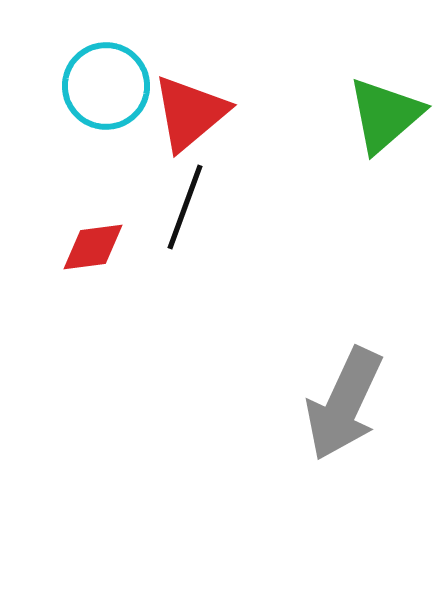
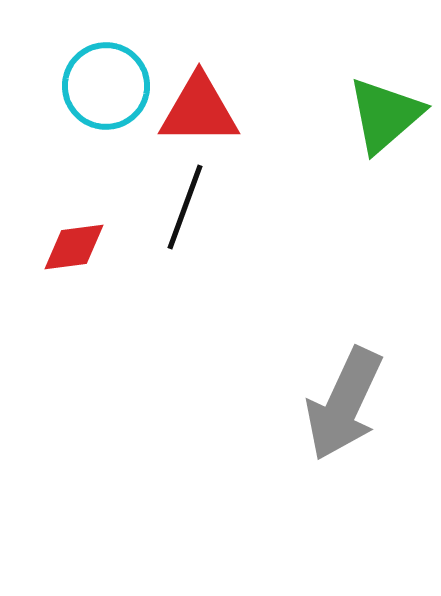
red triangle: moved 9 px right, 3 px up; rotated 40 degrees clockwise
red diamond: moved 19 px left
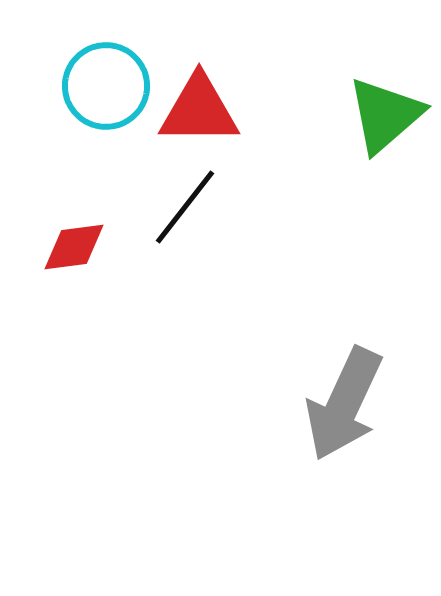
black line: rotated 18 degrees clockwise
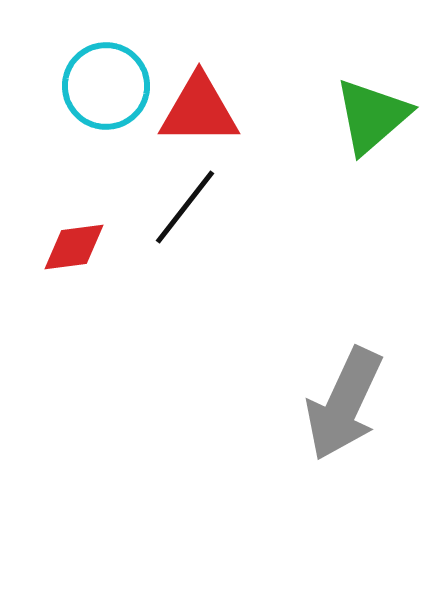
green triangle: moved 13 px left, 1 px down
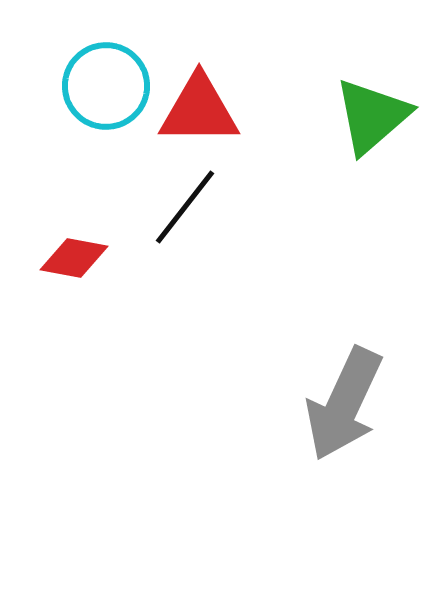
red diamond: moved 11 px down; rotated 18 degrees clockwise
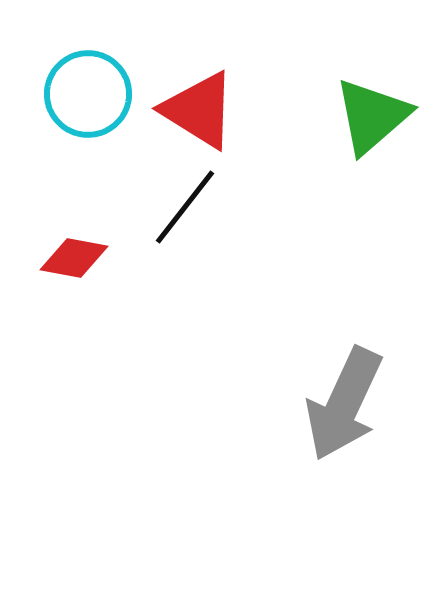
cyan circle: moved 18 px left, 8 px down
red triangle: rotated 32 degrees clockwise
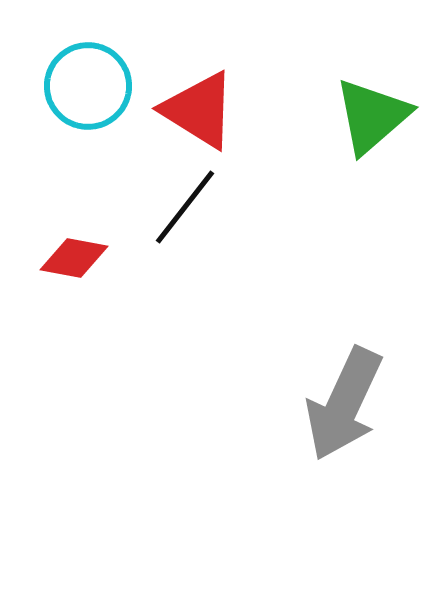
cyan circle: moved 8 px up
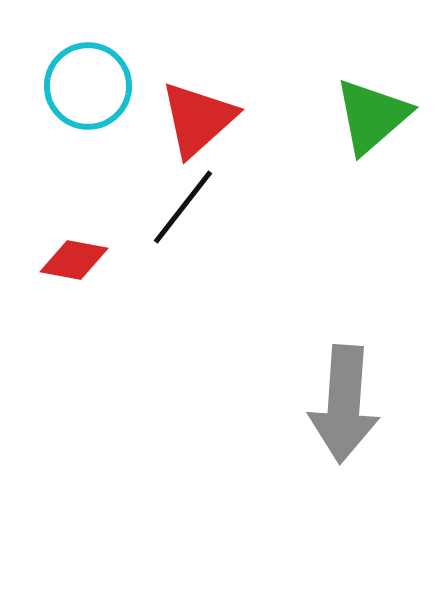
red triangle: moved 1 px left, 9 px down; rotated 46 degrees clockwise
black line: moved 2 px left
red diamond: moved 2 px down
gray arrow: rotated 21 degrees counterclockwise
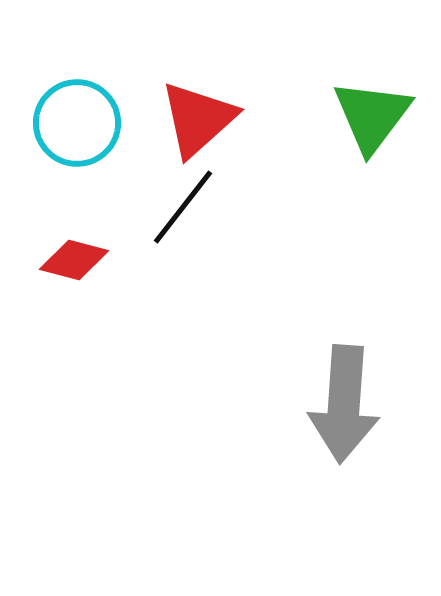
cyan circle: moved 11 px left, 37 px down
green triangle: rotated 12 degrees counterclockwise
red diamond: rotated 4 degrees clockwise
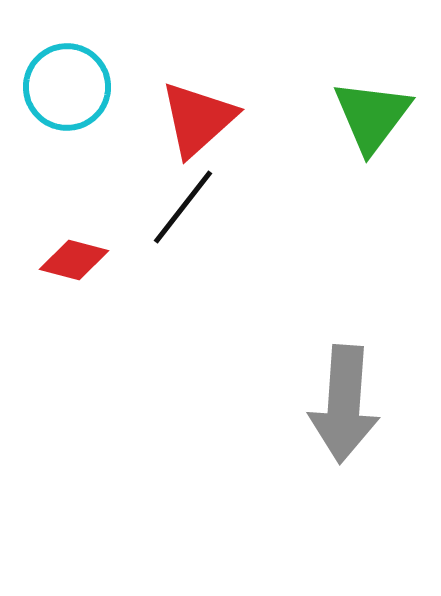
cyan circle: moved 10 px left, 36 px up
